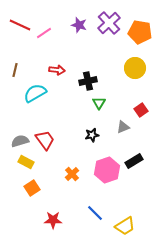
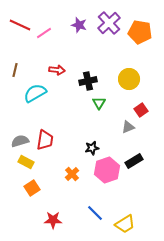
yellow circle: moved 6 px left, 11 px down
gray triangle: moved 5 px right
black star: moved 13 px down
red trapezoid: rotated 45 degrees clockwise
yellow trapezoid: moved 2 px up
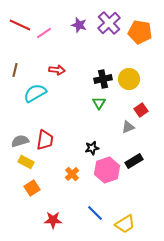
black cross: moved 15 px right, 2 px up
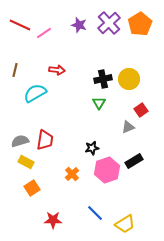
orange pentagon: moved 8 px up; rotated 30 degrees clockwise
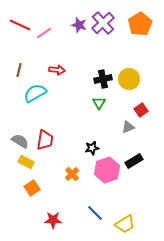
purple cross: moved 6 px left
brown line: moved 4 px right
gray semicircle: rotated 48 degrees clockwise
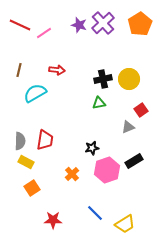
green triangle: rotated 48 degrees clockwise
gray semicircle: rotated 60 degrees clockwise
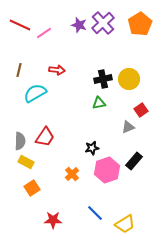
red trapezoid: moved 3 px up; rotated 25 degrees clockwise
black rectangle: rotated 18 degrees counterclockwise
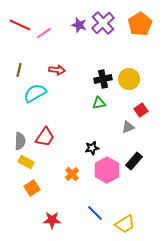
pink hexagon: rotated 10 degrees counterclockwise
red star: moved 1 px left
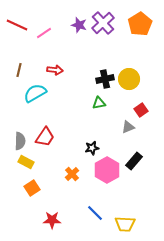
red line: moved 3 px left
red arrow: moved 2 px left
black cross: moved 2 px right
yellow trapezoid: rotated 35 degrees clockwise
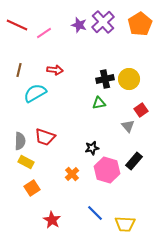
purple cross: moved 1 px up
gray triangle: moved 1 px up; rotated 48 degrees counterclockwise
red trapezoid: rotated 75 degrees clockwise
pink hexagon: rotated 15 degrees counterclockwise
red star: rotated 30 degrees clockwise
